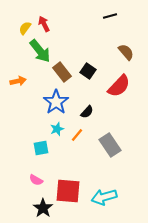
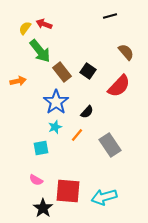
red arrow: rotated 42 degrees counterclockwise
cyan star: moved 2 px left, 2 px up
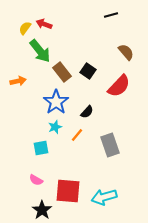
black line: moved 1 px right, 1 px up
gray rectangle: rotated 15 degrees clockwise
black star: moved 1 px left, 2 px down
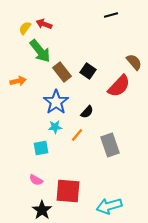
brown semicircle: moved 8 px right, 10 px down
cyan star: rotated 16 degrees clockwise
cyan arrow: moved 5 px right, 9 px down
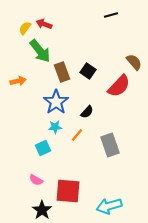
brown rectangle: rotated 18 degrees clockwise
cyan square: moved 2 px right; rotated 14 degrees counterclockwise
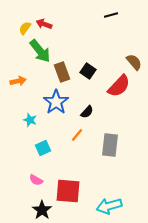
cyan star: moved 25 px left, 7 px up; rotated 24 degrees clockwise
gray rectangle: rotated 25 degrees clockwise
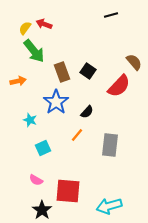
green arrow: moved 6 px left
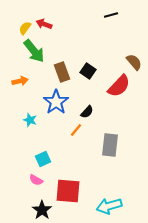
orange arrow: moved 2 px right
orange line: moved 1 px left, 5 px up
cyan square: moved 11 px down
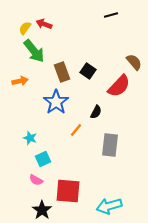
black semicircle: moved 9 px right; rotated 16 degrees counterclockwise
cyan star: moved 18 px down
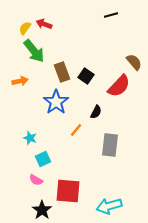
black square: moved 2 px left, 5 px down
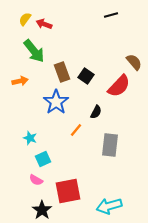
yellow semicircle: moved 9 px up
red square: rotated 16 degrees counterclockwise
